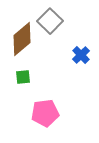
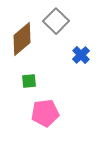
gray square: moved 6 px right
green square: moved 6 px right, 4 px down
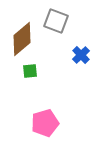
gray square: rotated 25 degrees counterclockwise
green square: moved 1 px right, 10 px up
pink pentagon: moved 10 px down; rotated 8 degrees counterclockwise
